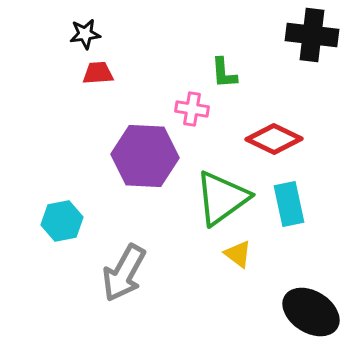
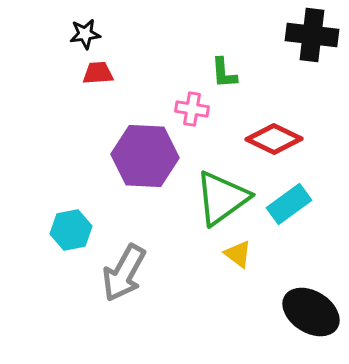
cyan rectangle: rotated 66 degrees clockwise
cyan hexagon: moved 9 px right, 9 px down
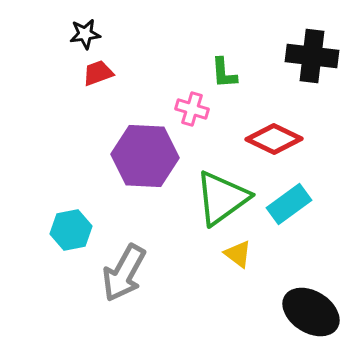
black cross: moved 21 px down
red trapezoid: rotated 16 degrees counterclockwise
pink cross: rotated 8 degrees clockwise
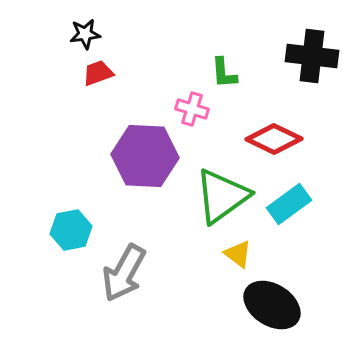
green triangle: moved 2 px up
black ellipse: moved 39 px left, 7 px up
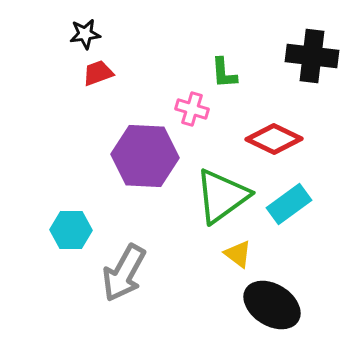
cyan hexagon: rotated 12 degrees clockwise
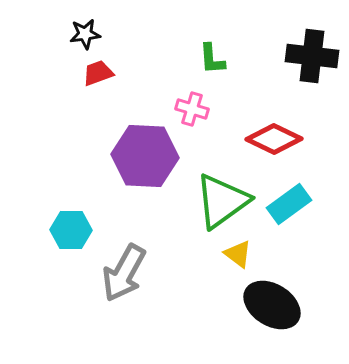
green L-shape: moved 12 px left, 14 px up
green triangle: moved 5 px down
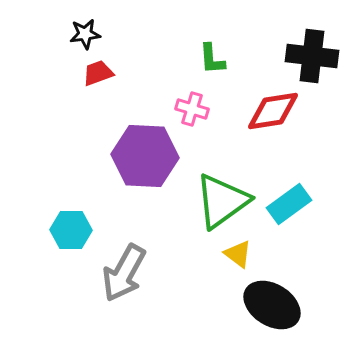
red diamond: moved 1 px left, 28 px up; rotated 34 degrees counterclockwise
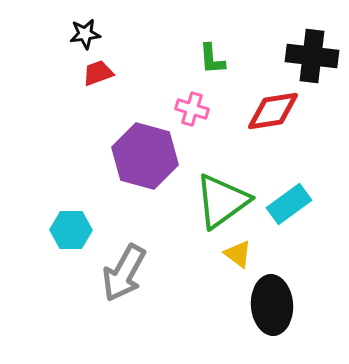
purple hexagon: rotated 12 degrees clockwise
black ellipse: rotated 54 degrees clockwise
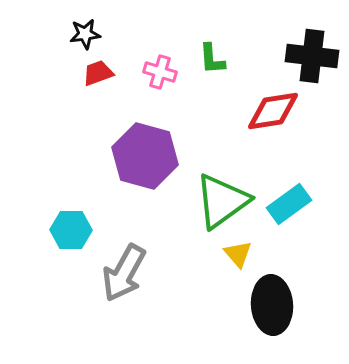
pink cross: moved 32 px left, 37 px up
yellow triangle: rotated 12 degrees clockwise
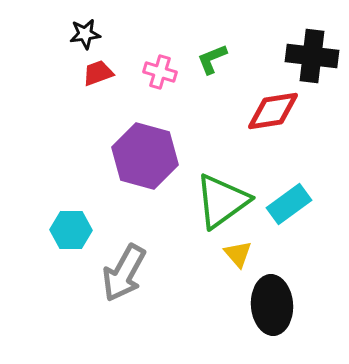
green L-shape: rotated 72 degrees clockwise
